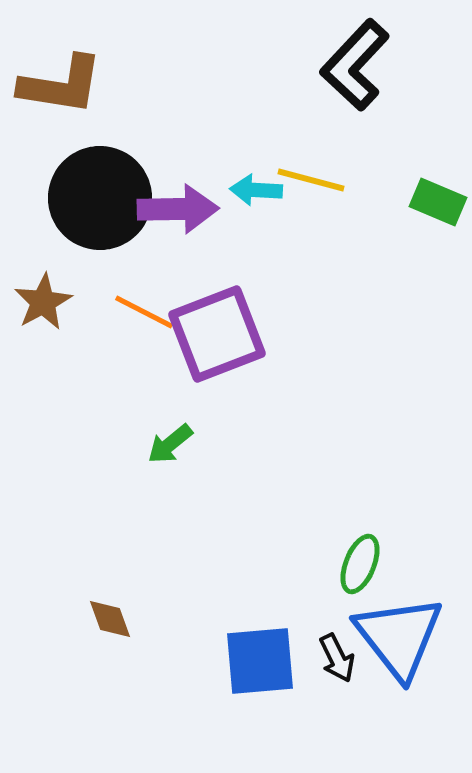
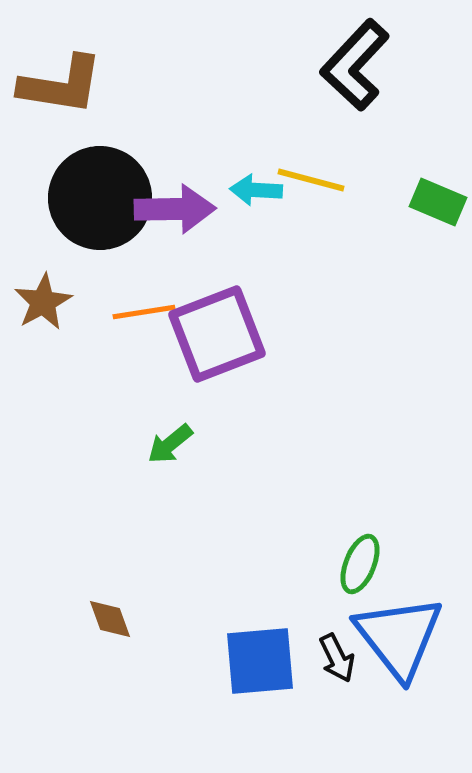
purple arrow: moved 3 px left
orange line: rotated 36 degrees counterclockwise
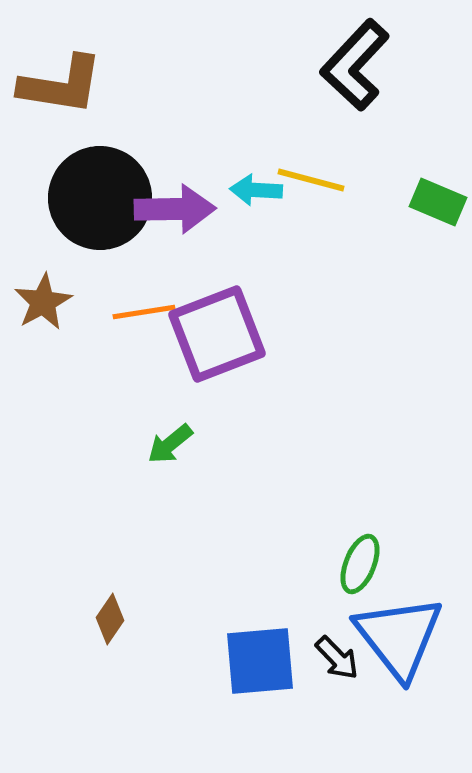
brown diamond: rotated 54 degrees clockwise
black arrow: rotated 18 degrees counterclockwise
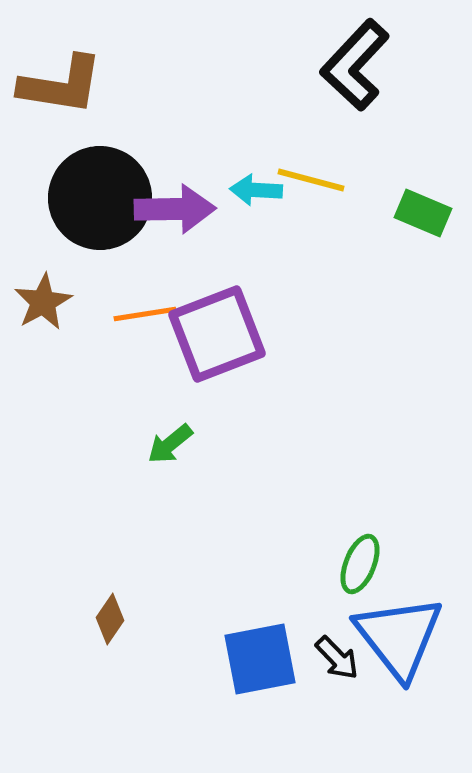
green rectangle: moved 15 px left, 11 px down
orange line: moved 1 px right, 2 px down
blue square: moved 2 px up; rotated 6 degrees counterclockwise
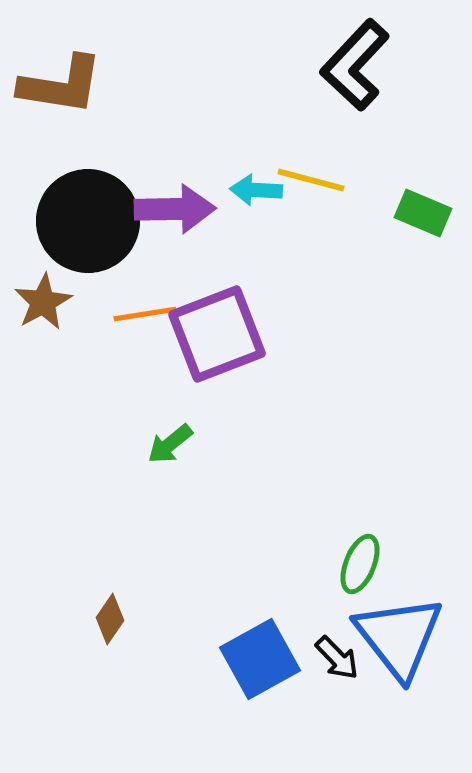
black circle: moved 12 px left, 23 px down
blue square: rotated 18 degrees counterclockwise
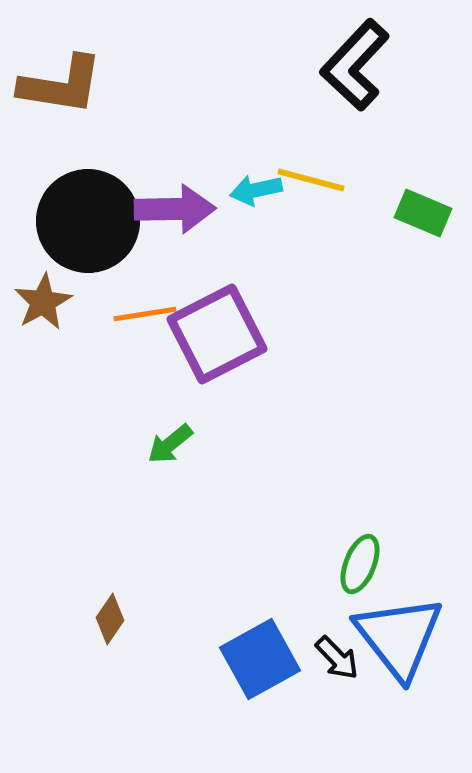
cyan arrow: rotated 15 degrees counterclockwise
purple square: rotated 6 degrees counterclockwise
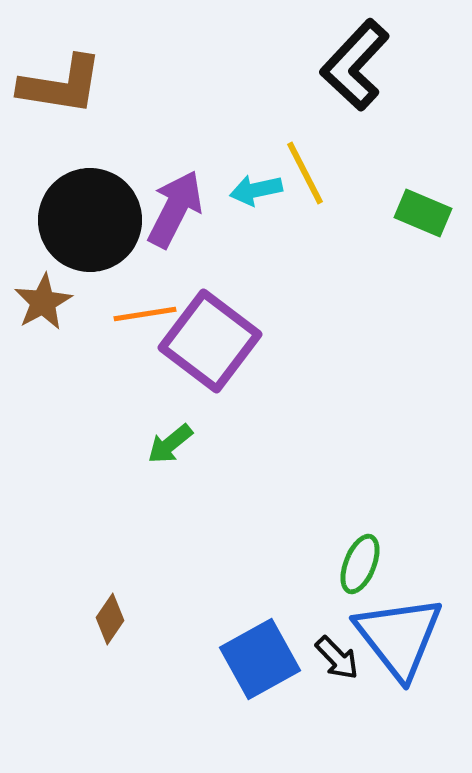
yellow line: moved 6 px left, 7 px up; rotated 48 degrees clockwise
purple arrow: rotated 62 degrees counterclockwise
black circle: moved 2 px right, 1 px up
purple square: moved 7 px left, 7 px down; rotated 26 degrees counterclockwise
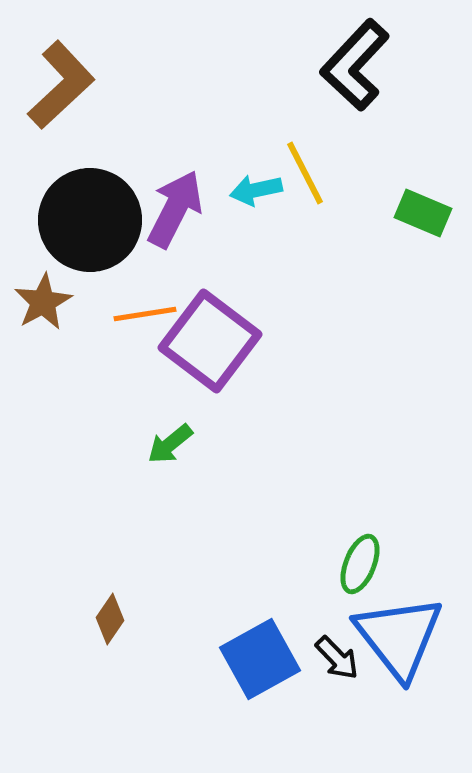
brown L-shape: rotated 52 degrees counterclockwise
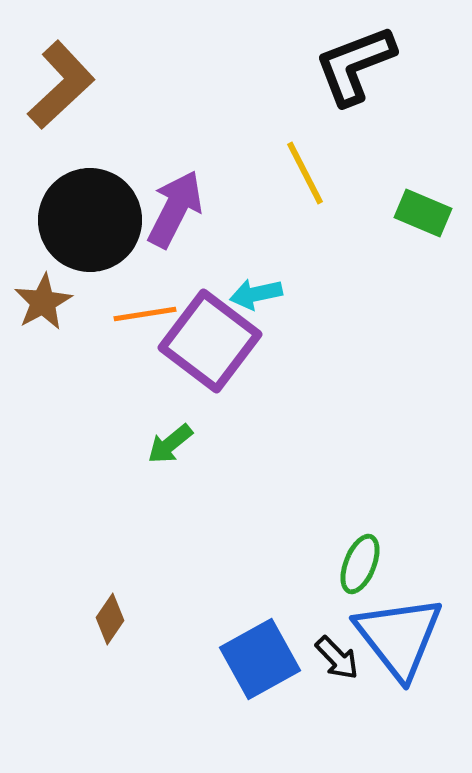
black L-shape: rotated 26 degrees clockwise
cyan arrow: moved 104 px down
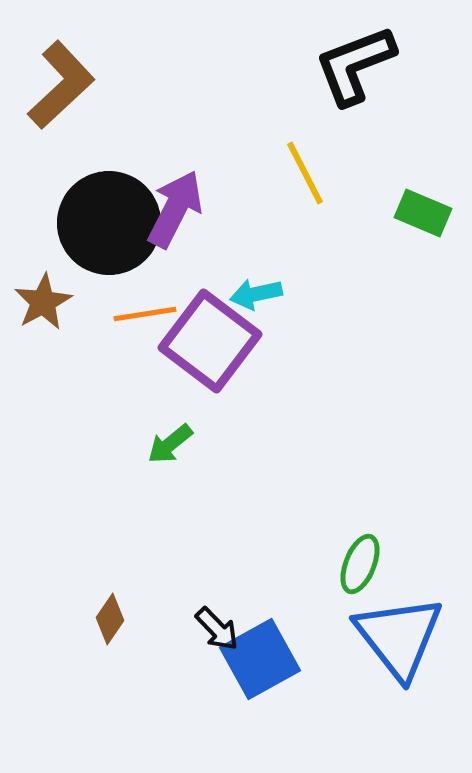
black circle: moved 19 px right, 3 px down
black arrow: moved 120 px left, 29 px up
